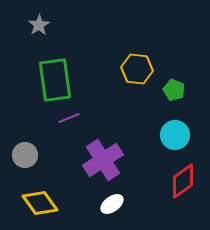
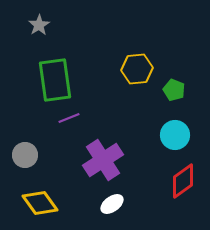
yellow hexagon: rotated 12 degrees counterclockwise
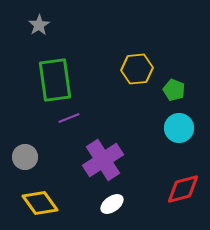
cyan circle: moved 4 px right, 7 px up
gray circle: moved 2 px down
red diamond: moved 8 px down; rotated 21 degrees clockwise
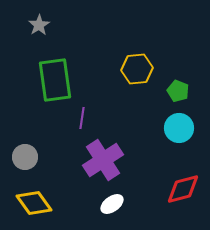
green pentagon: moved 4 px right, 1 px down
purple line: moved 13 px right; rotated 60 degrees counterclockwise
yellow diamond: moved 6 px left
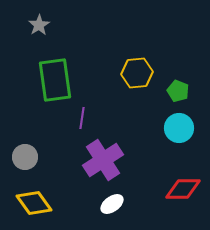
yellow hexagon: moved 4 px down
red diamond: rotated 15 degrees clockwise
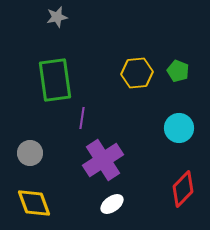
gray star: moved 18 px right, 8 px up; rotated 20 degrees clockwise
green pentagon: moved 20 px up
gray circle: moved 5 px right, 4 px up
red diamond: rotated 45 degrees counterclockwise
yellow diamond: rotated 15 degrees clockwise
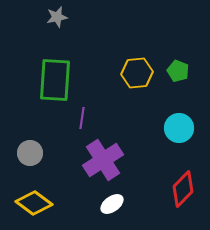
green rectangle: rotated 12 degrees clockwise
yellow diamond: rotated 33 degrees counterclockwise
